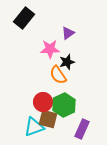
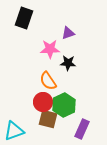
black rectangle: rotated 20 degrees counterclockwise
purple triangle: rotated 16 degrees clockwise
black star: moved 1 px right, 1 px down; rotated 21 degrees clockwise
orange semicircle: moved 10 px left, 6 px down
cyan triangle: moved 20 px left, 4 px down
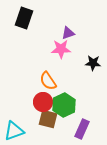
pink star: moved 11 px right
black star: moved 25 px right
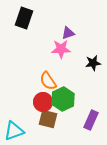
black star: rotated 14 degrees counterclockwise
green hexagon: moved 1 px left, 6 px up
purple rectangle: moved 9 px right, 9 px up
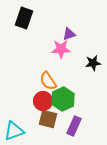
purple triangle: moved 1 px right, 1 px down
red circle: moved 1 px up
purple rectangle: moved 17 px left, 6 px down
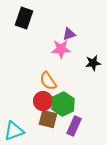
green hexagon: moved 5 px down
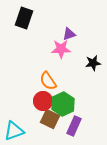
brown square: moved 2 px right; rotated 12 degrees clockwise
